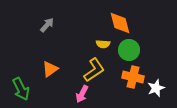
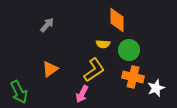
orange diamond: moved 3 px left, 3 px up; rotated 15 degrees clockwise
green arrow: moved 2 px left, 3 px down
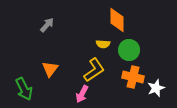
orange triangle: rotated 18 degrees counterclockwise
green arrow: moved 5 px right, 3 px up
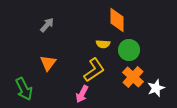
orange triangle: moved 2 px left, 6 px up
orange cross: rotated 30 degrees clockwise
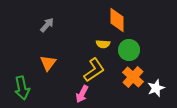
green arrow: moved 2 px left, 1 px up; rotated 15 degrees clockwise
